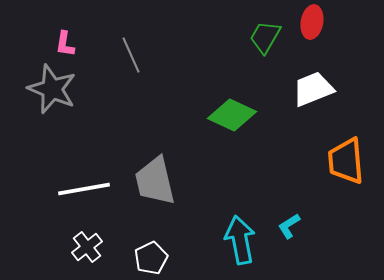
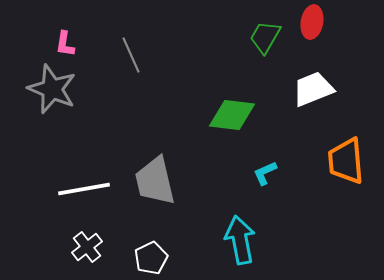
green diamond: rotated 18 degrees counterclockwise
cyan L-shape: moved 24 px left, 53 px up; rotated 8 degrees clockwise
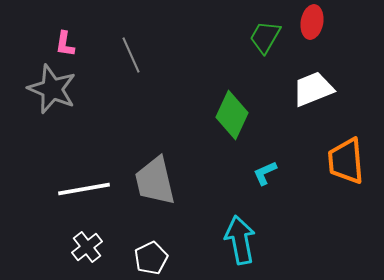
green diamond: rotated 72 degrees counterclockwise
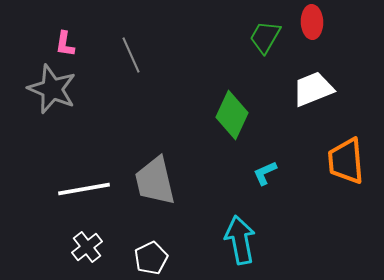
red ellipse: rotated 12 degrees counterclockwise
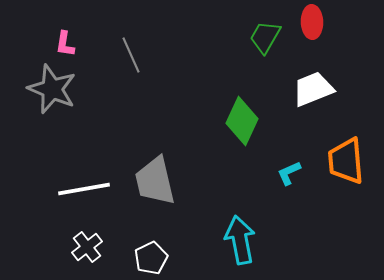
green diamond: moved 10 px right, 6 px down
cyan L-shape: moved 24 px right
